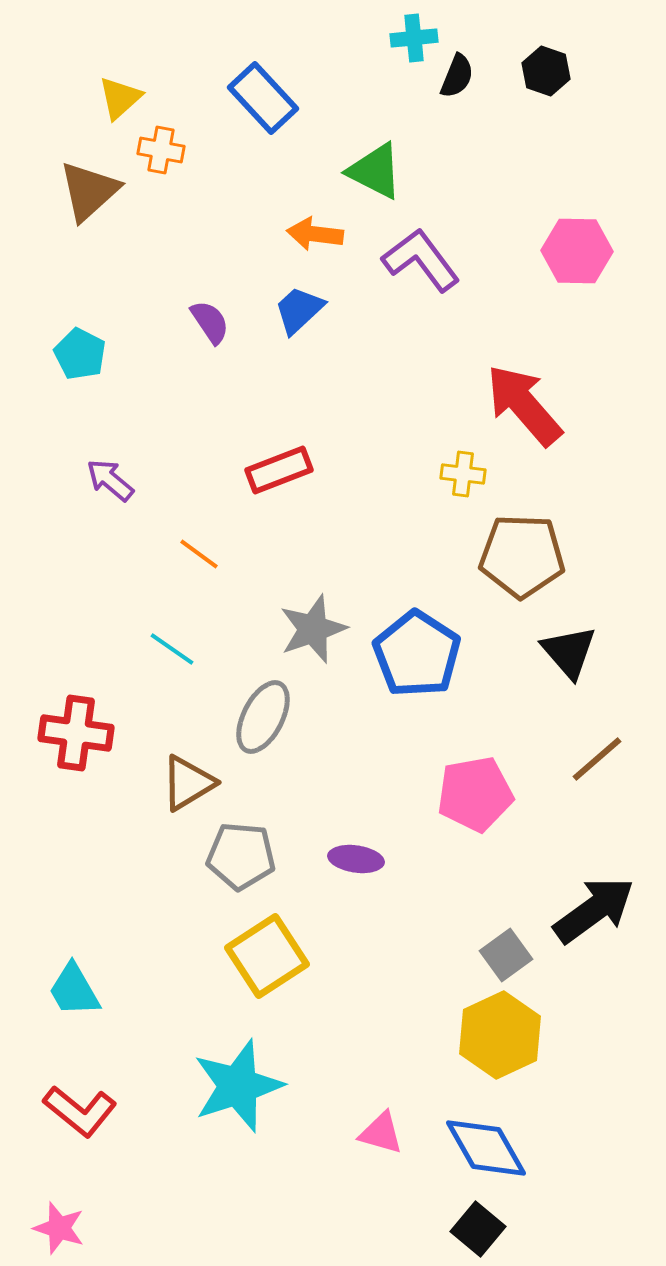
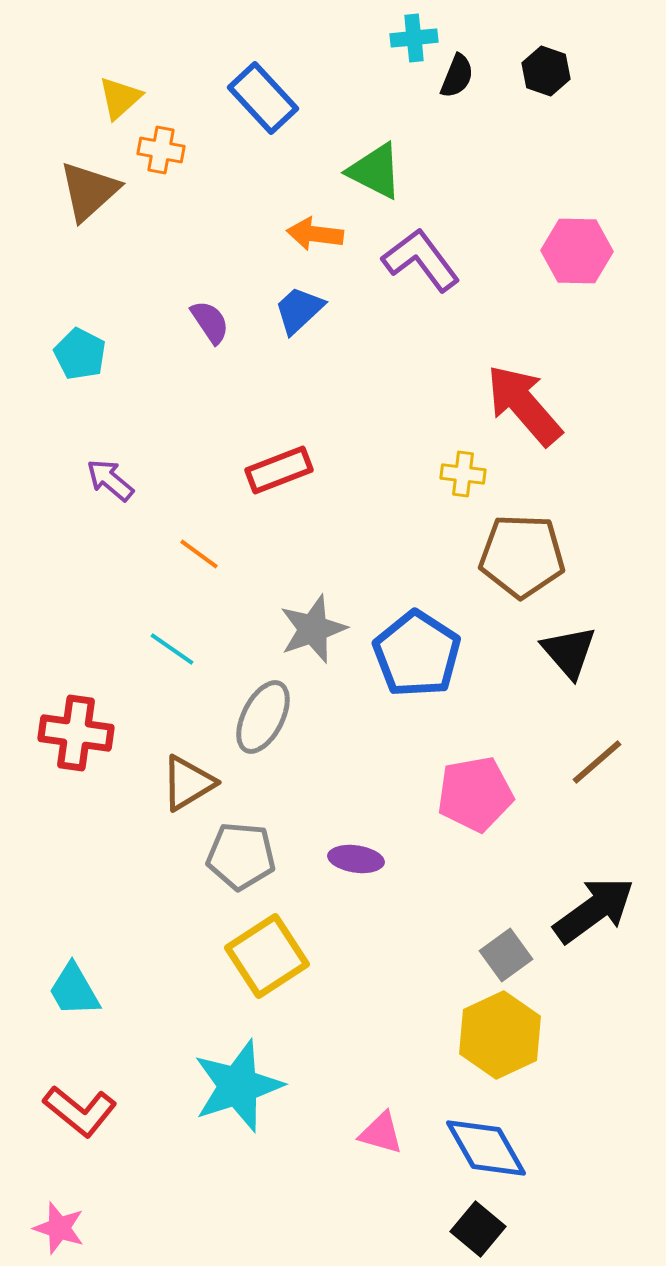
brown line at (597, 759): moved 3 px down
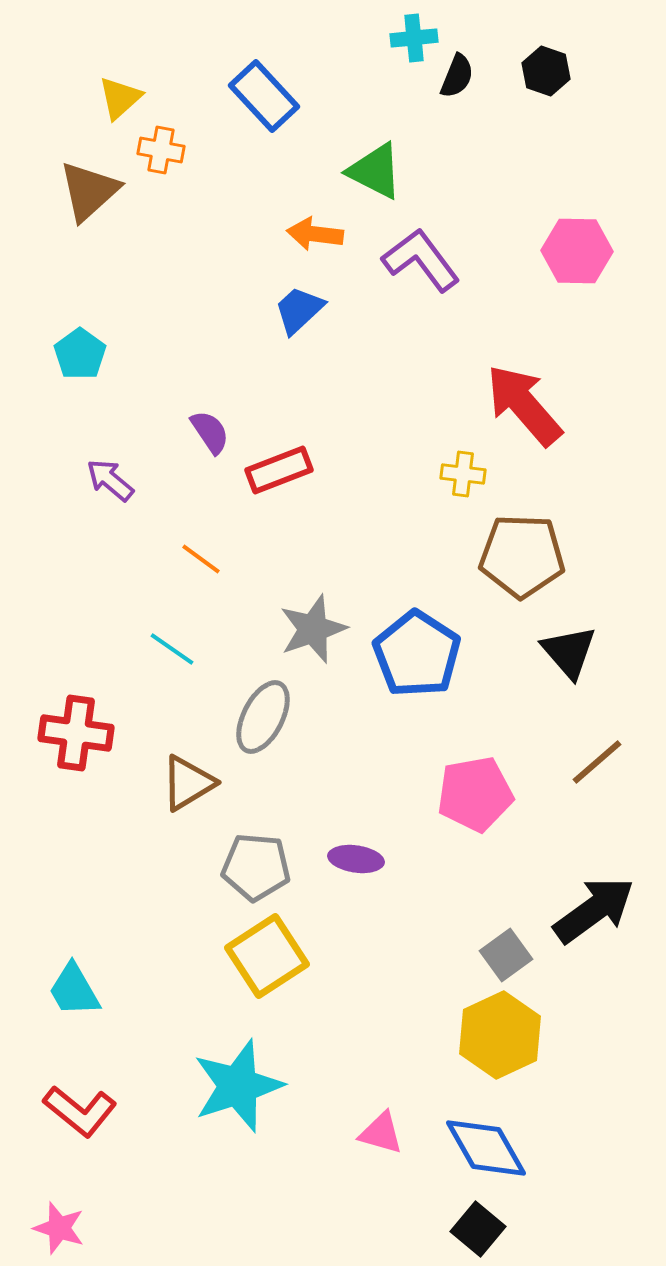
blue rectangle at (263, 98): moved 1 px right, 2 px up
purple semicircle at (210, 322): moved 110 px down
cyan pentagon at (80, 354): rotated 9 degrees clockwise
orange line at (199, 554): moved 2 px right, 5 px down
gray pentagon at (241, 856): moved 15 px right, 11 px down
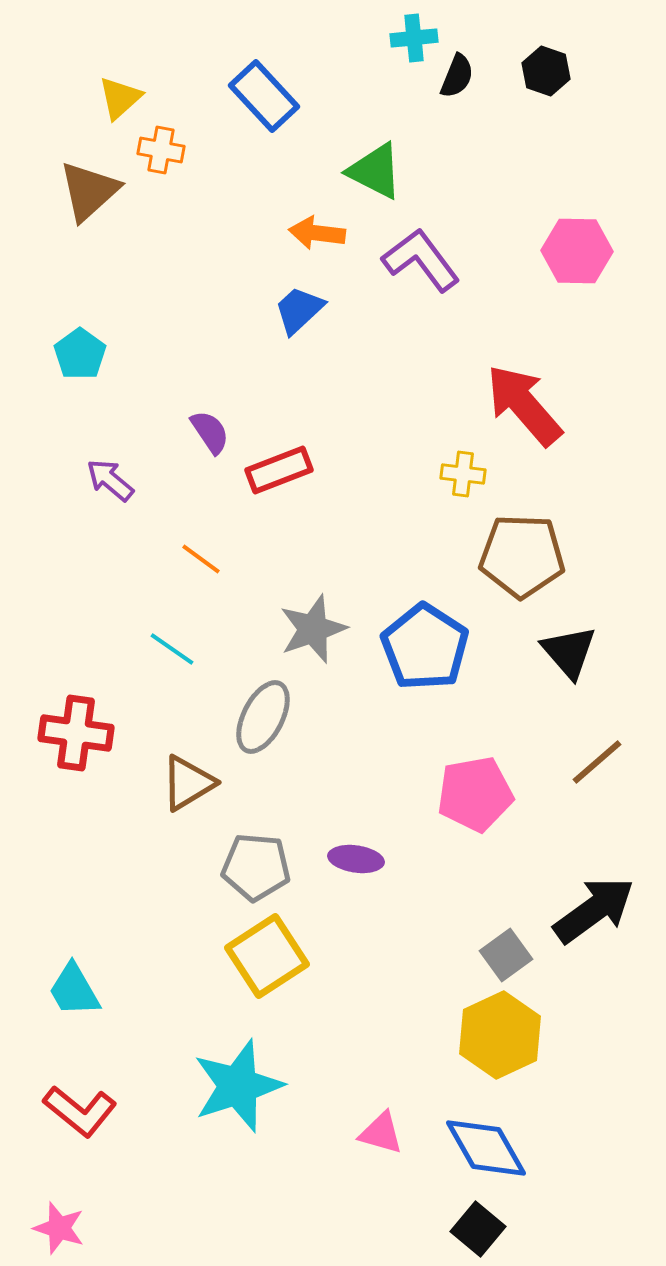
orange arrow at (315, 234): moved 2 px right, 1 px up
blue pentagon at (417, 654): moved 8 px right, 7 px up
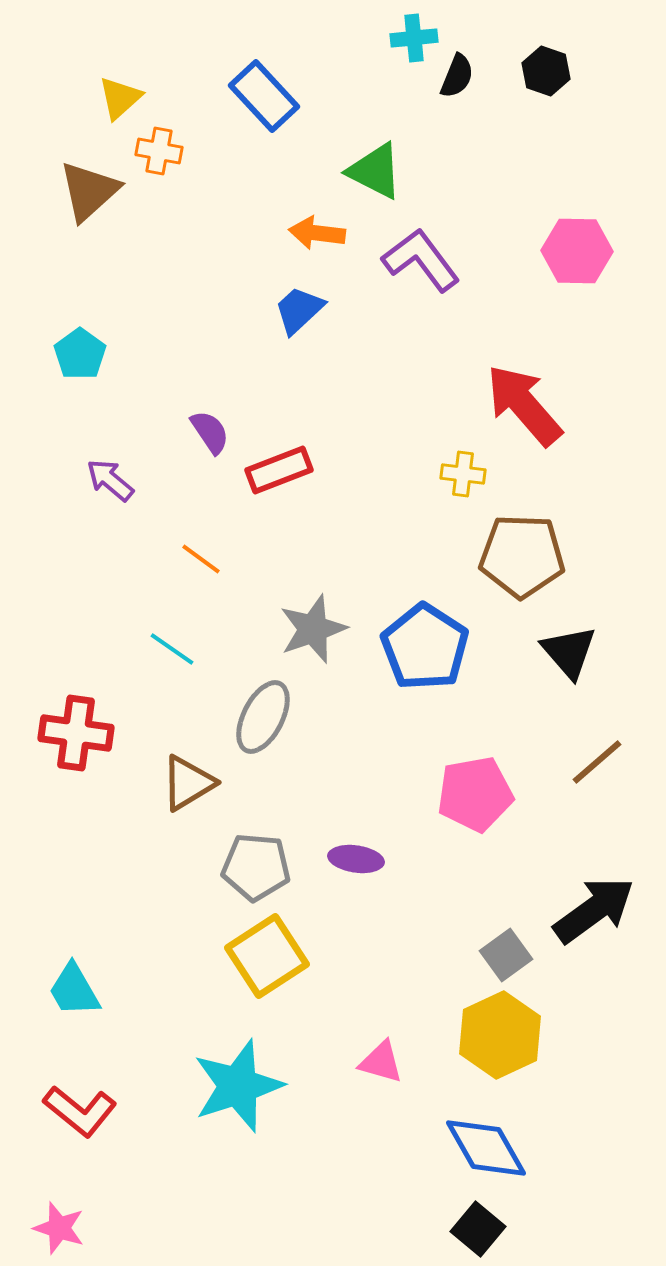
orange cross at (161, 150): moved 2 px left, 1 px down
pink triangle at (381, 1133): moved 71 px up
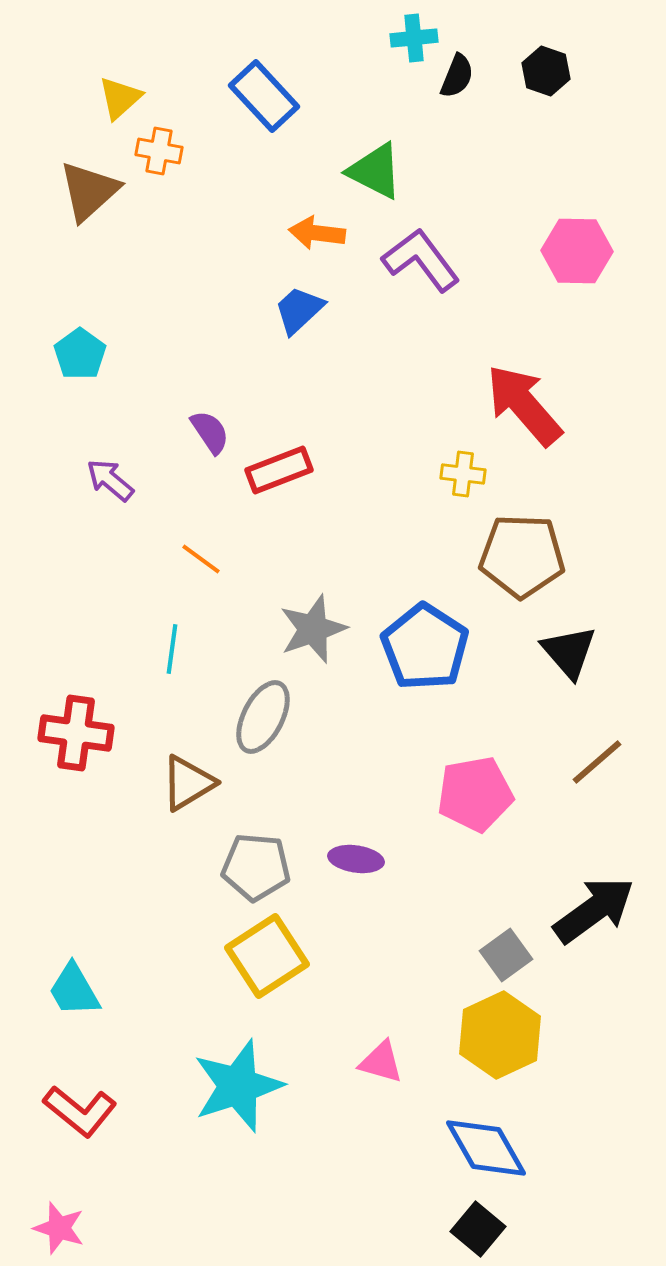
cyan line at (172, 649): rotated 63 degrees clockwise
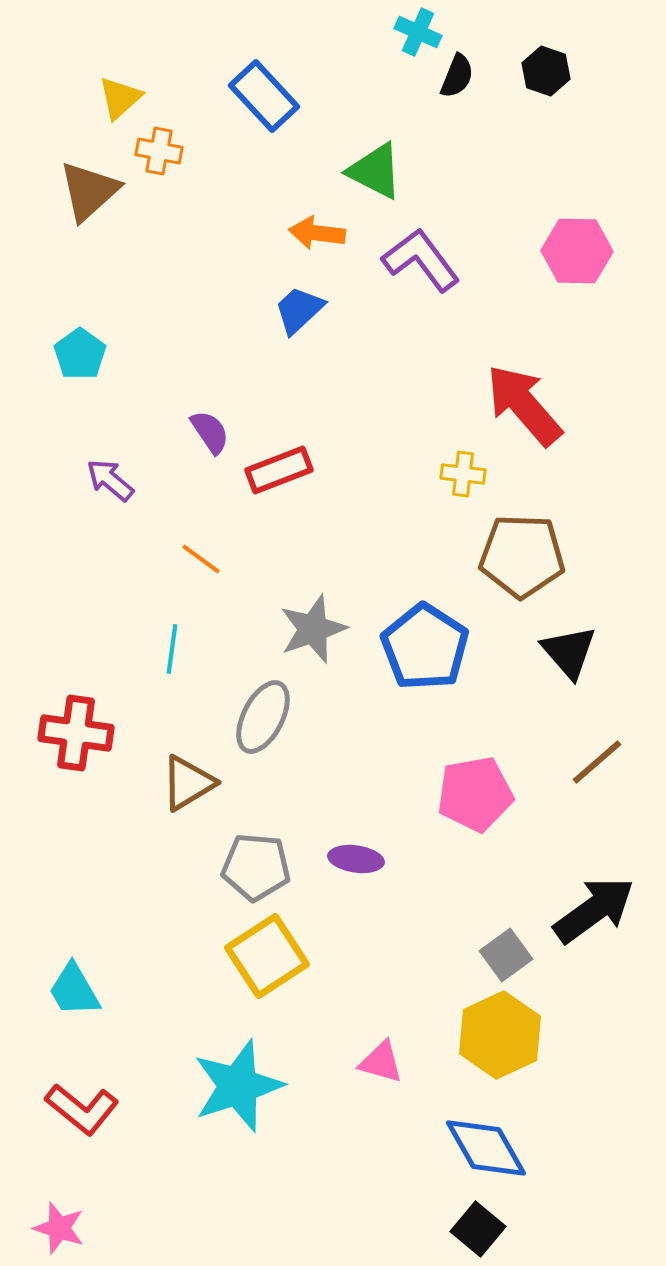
cyan cross at (414, 38): moved 4 px right, 6 px up; rotated 30 degrees clockwise
red L-shape at (80, 1111): moved 2 px right, 2 px up
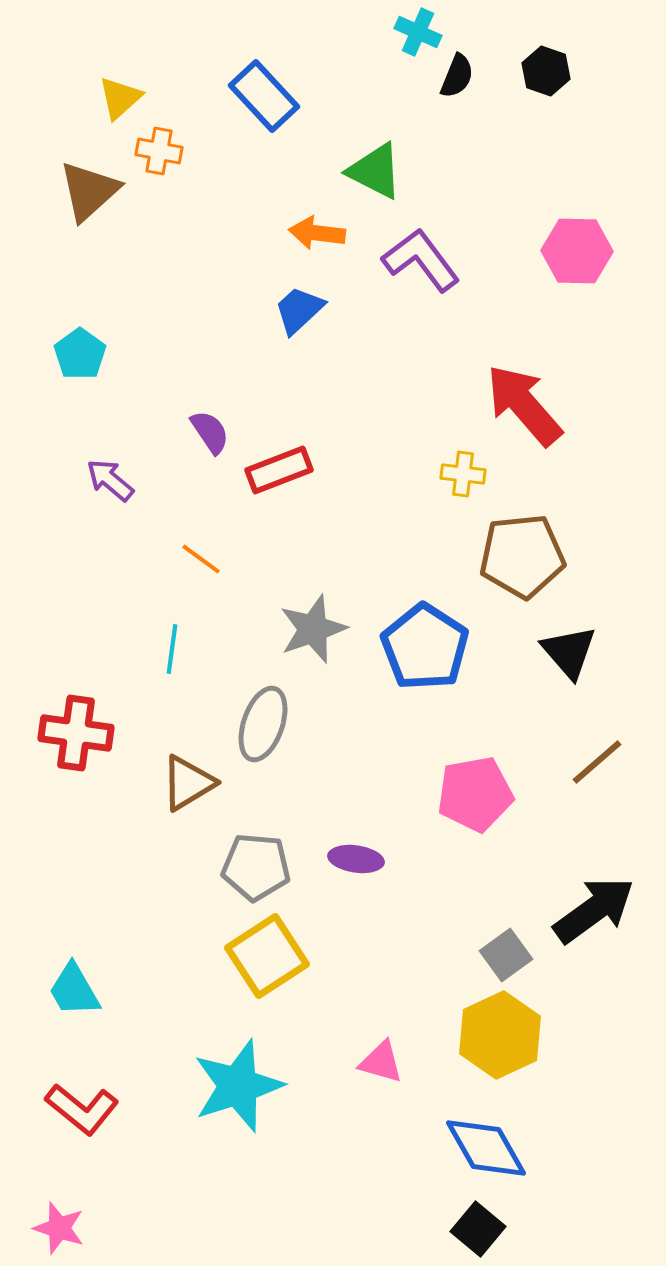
brown pentagon at (522, 556): rotated 8 degrees counterclockwise
gray ellipse at (263, 717): moved 7 px down; rotated 8 degrees counterclockwise
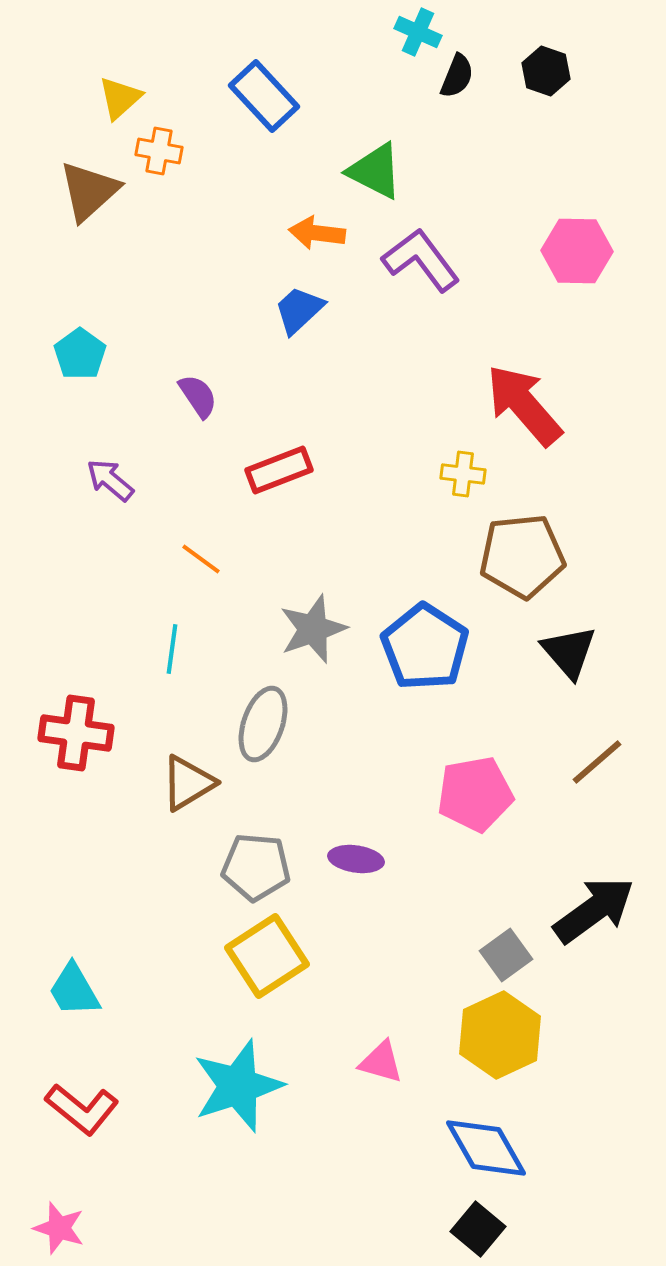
purple semicircle at (210, 432): moved 12 px left, 36 px up
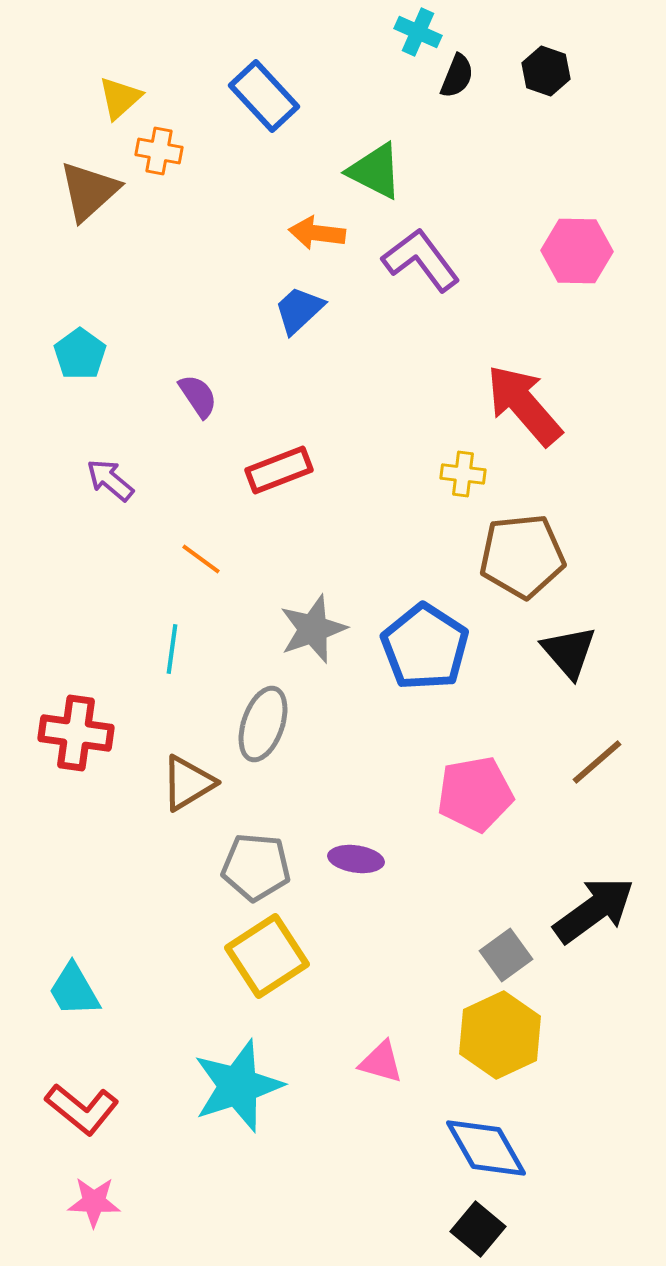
pink star at (59, 1228): moved 35 px right, 26 px up; rotated 16 degrees counterclockwise
